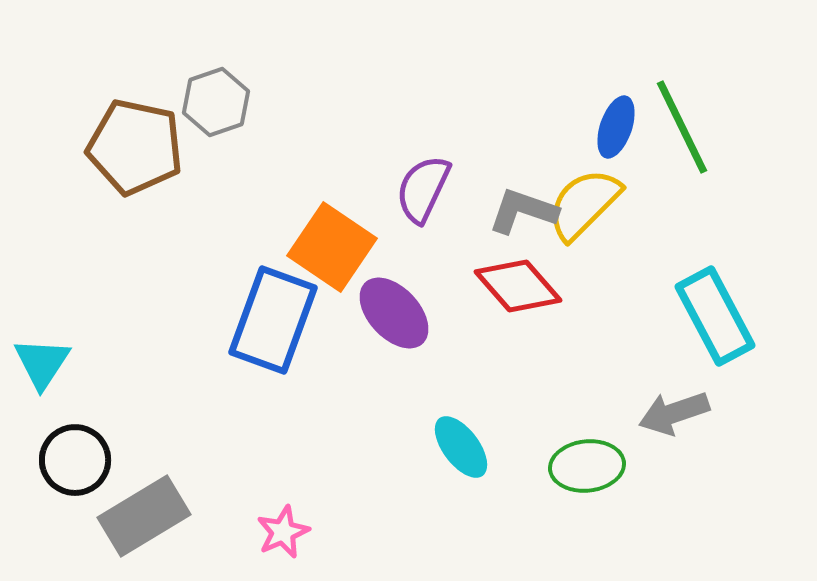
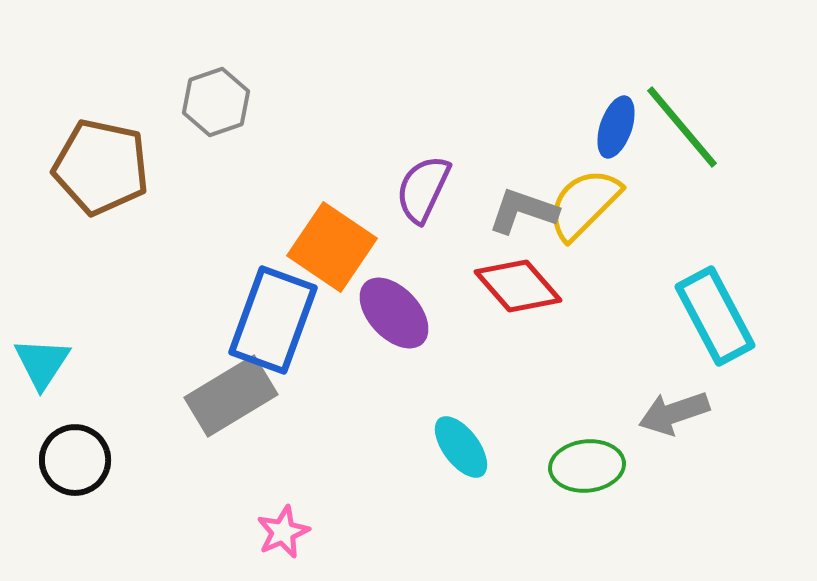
green line: rotated 14 degrees counterclockwise
brown pentagon: moved 34 px left, 20 px down
gray rectangle: moved 87 px right, 120 px up
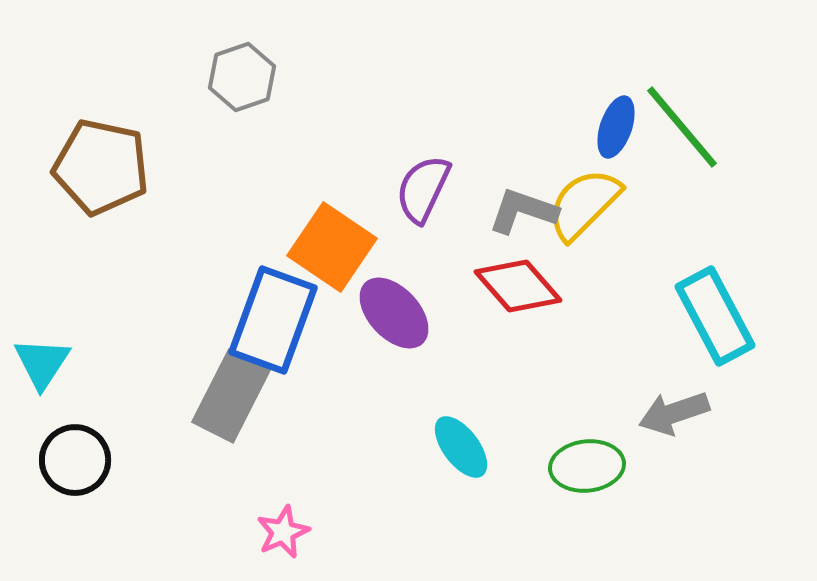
gray hexagon: moved 26 px right, 25 px up
gray rectangle: rotated 32 degrees counterclockwise
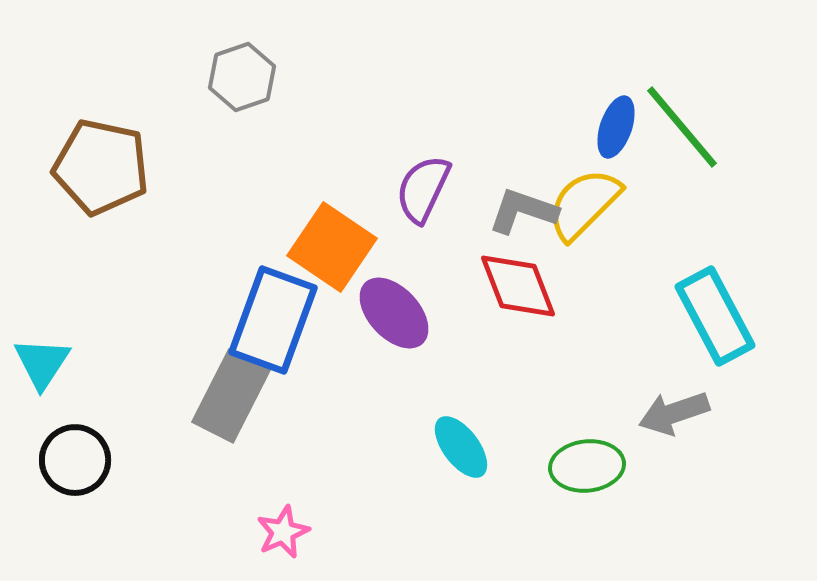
red diamond: rotated 20 degrees clockwise
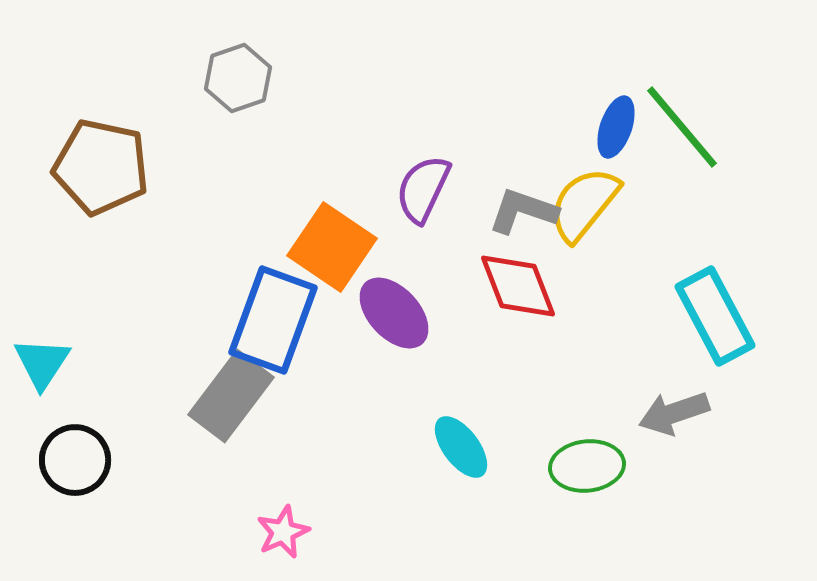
gray hexagon: moved 4 px left, 1 px down
yellow semicircle: rotated 6 degrees counterclockwise
gray rectangle: rotated 10 degrees clockwise
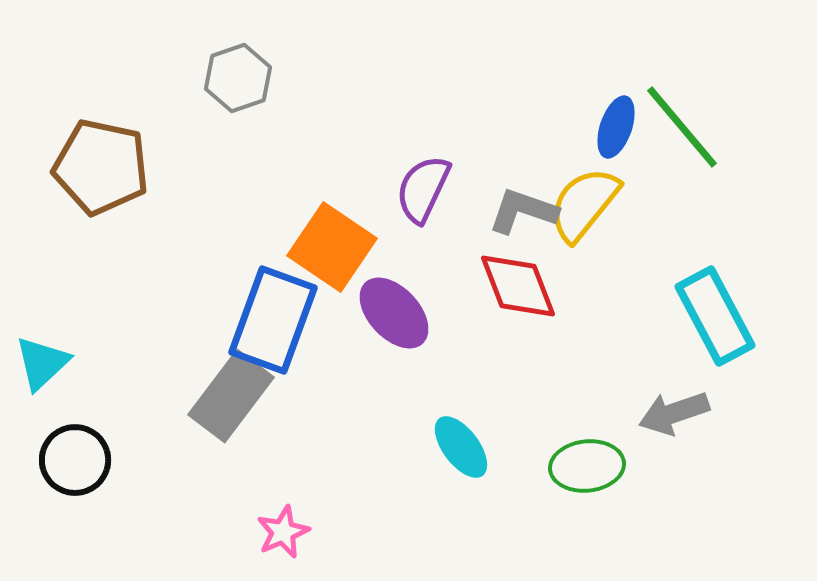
cyan triangle: rotated 14 degrees clockwise
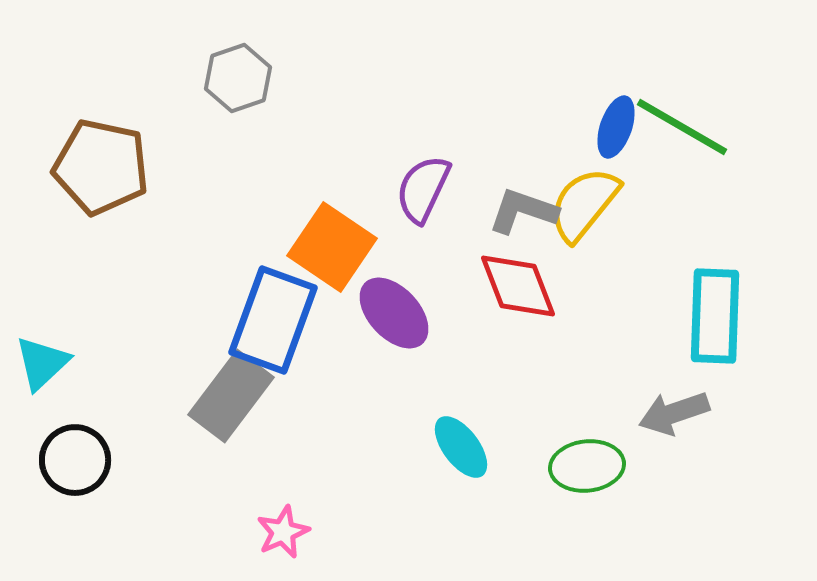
green line: rotated 20 degrees counterclockwise
cyan rectangle: rotated 30 degrees clockwise
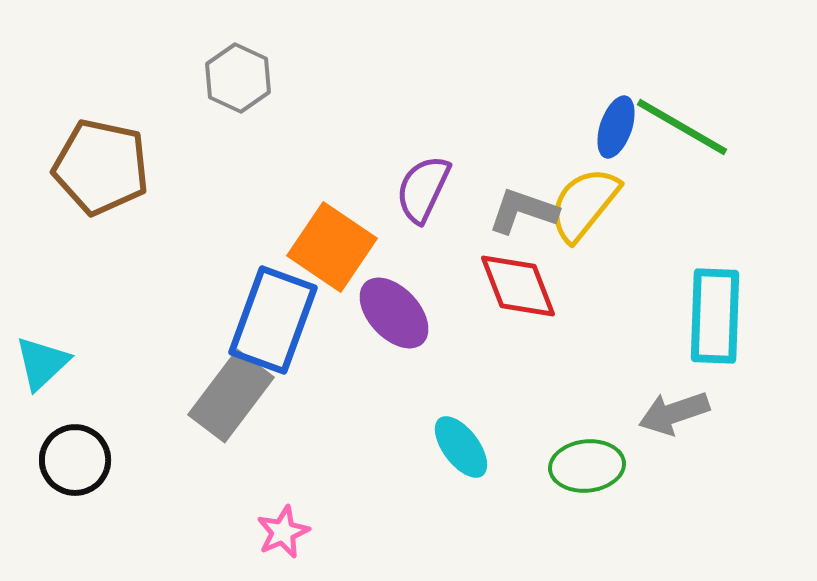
gray hexagon: rotated 16 degrees counterclockwise
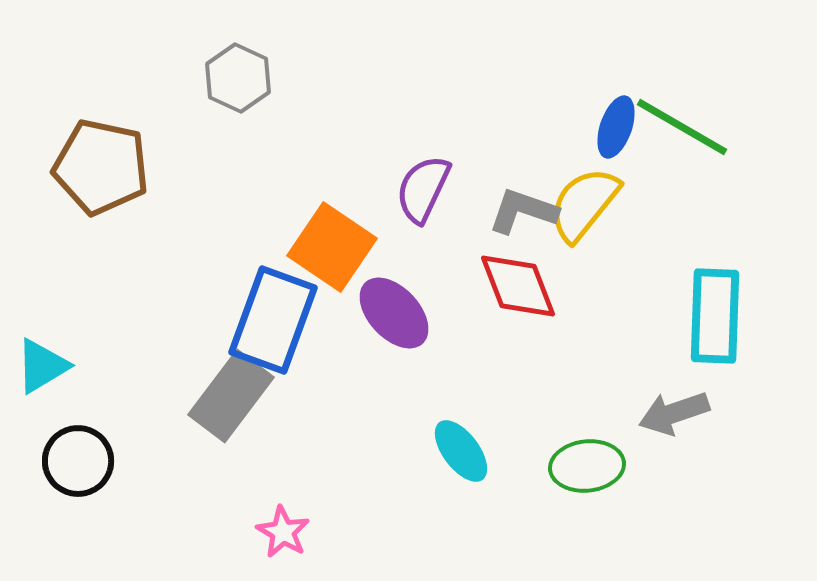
cyan triangle: moved 3 px down; rotated 12 degrees clockwise
cyan ellipse: moved 4 px down
black circle: moved 3 px right, 1 px down
pink star: rotated 18 degrees counterclockwise
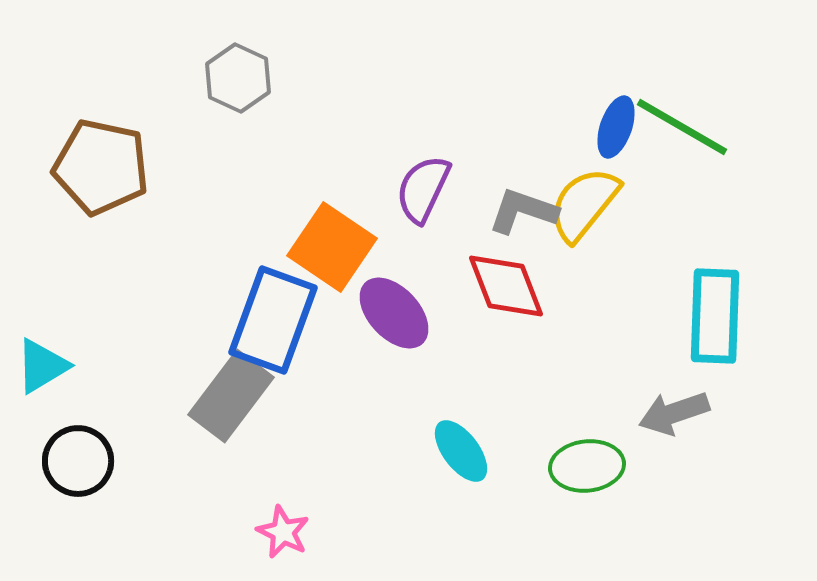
red diamond: moved 12 px left
pink star: rotated 4 degrees counterclockwise
